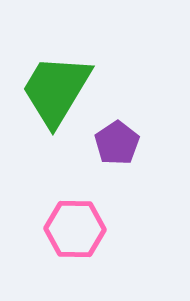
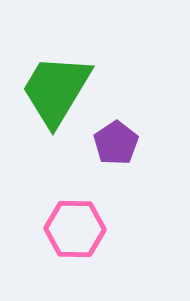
purple pentagon: moved 1 px left
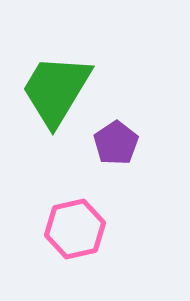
pink hexagon: rotated 14 degrees counterclockwise
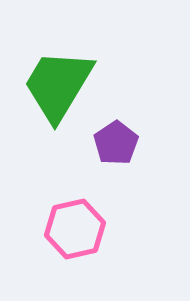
green trapezoid: moved 2 px right, 5 px up
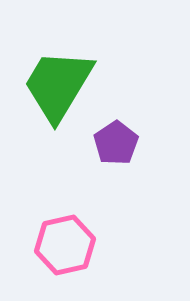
pink hexagon: moved 10 px left, 16 px down
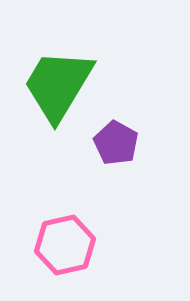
purple pentagon: rotated 9 degrees counterclockwise
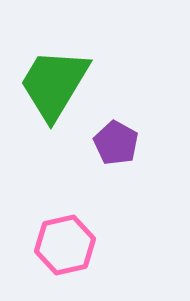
green trapezoid: moved 4 px left, 1 px up
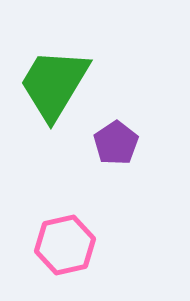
purple pentagon: rotated 9 degrees clockwise
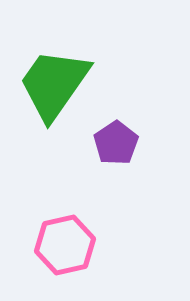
green trapezoid: rotated 4 degrees clockwise
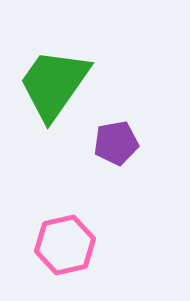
purple pentagon: rotated 24 degrees clockwise
